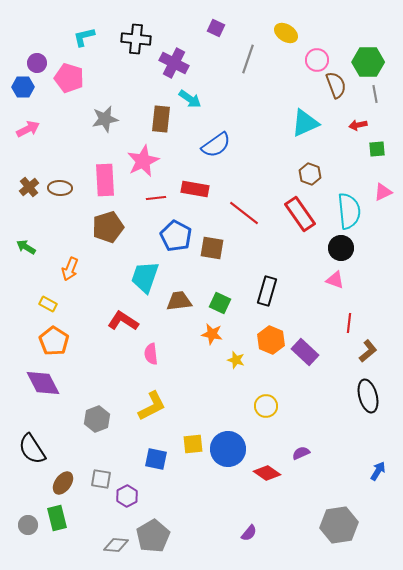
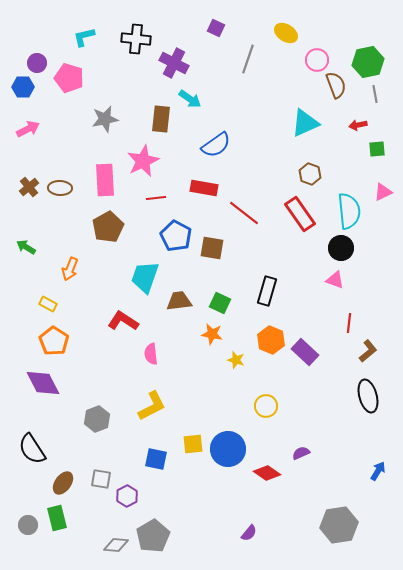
green hexagon at (368, 62): rotated 12 degrees counterclockwise
red rectangle at (195, 189): moved 9 px right, 1 px up
brown pentagon at (108, 227): rotated 12 degrees counterclockwise
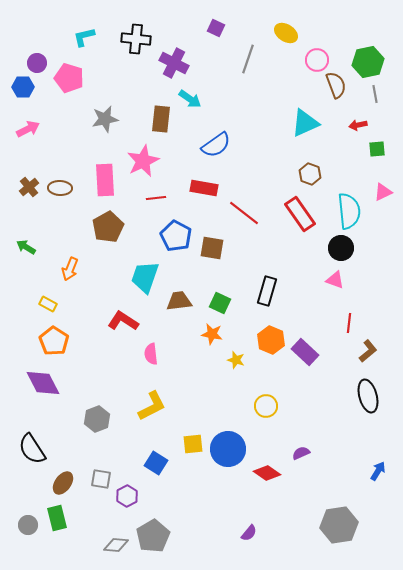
blue square at (156, 459): moved 4 px down; rotated 20 degrees clockwise
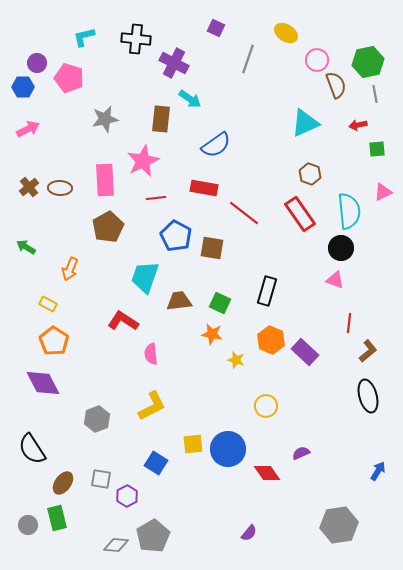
red diamond at (267, 473): rotated 20 degrees clockwise
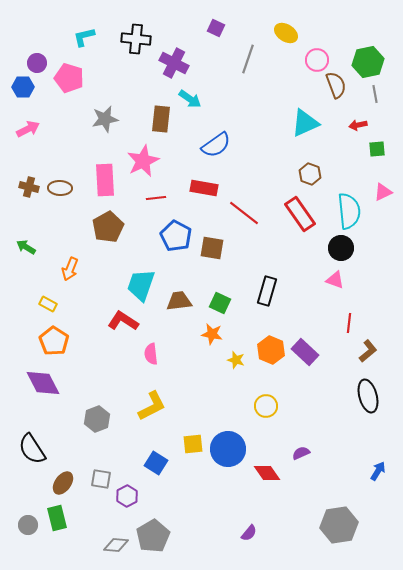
brown cross at (29, 187): rotated 36 degrees counterclockwise
cyan trapezoid at (145, 277): moved 4 px left, 8 px down
orange hexagon at (271, 340): moved 10 px down
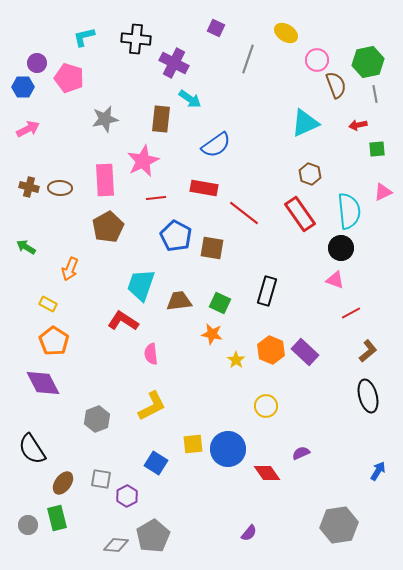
red line at (349, 323): moved 2 px right, 10 px up; rotated 54 degrees clockwise
yellow star at (236, 360): rotated 18 degrees clockwise
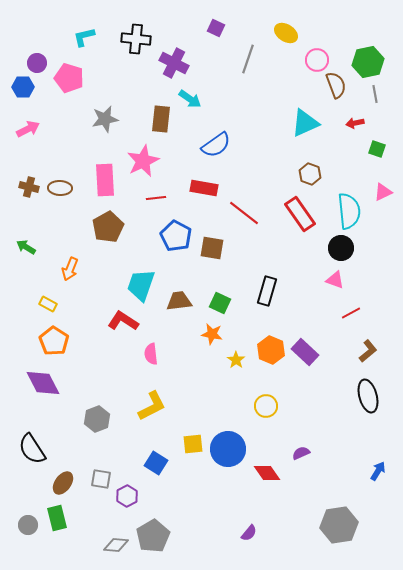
red arrow at (358, 125): moved 3 px left, 2 px up
green square at (377, 149): rotated 24 degrees clockwise
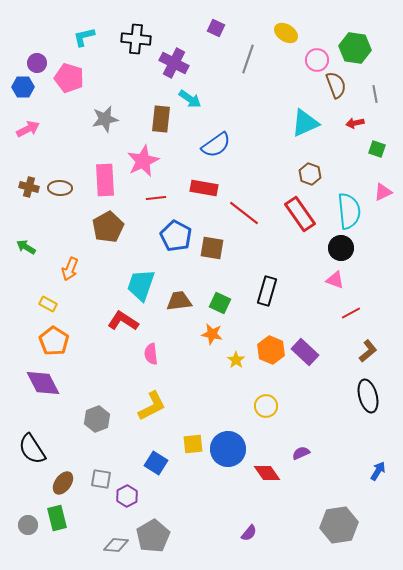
green hexagon at (368, 62): moved 13 px left, 14 px up; rotated 20 degrees clockwise
